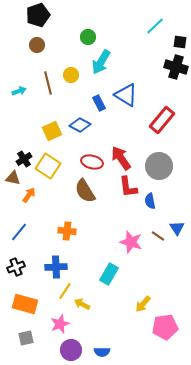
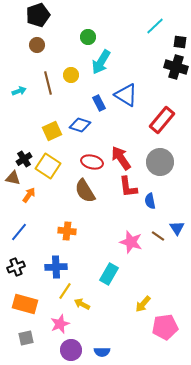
blue diamond at (80, 125): rotated 10 degrees counterclockwise
gray circle at (159, 166): moved 1 px right, 4 px up
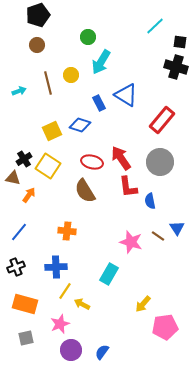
blue semicircle at (102, 352): rotated 126 degrees clockwise
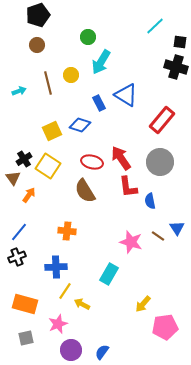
brown triangle at (13, 178): rotated 42 degrees clockwise
black cross at (16, 267): moved 1 px right, 10 px up
pink star at (60, 324): moved 2 px left
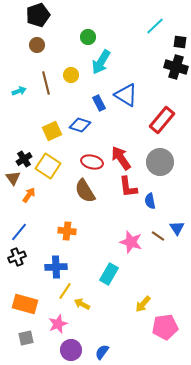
brown line at (48, 83): moved 2 px left
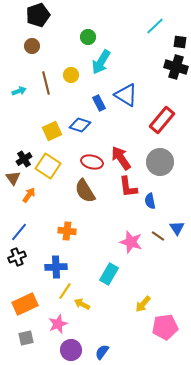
brown circle at (37, 45): moved 5 px left, 1 px down
orange rectangle at (25, 304): rotated 40 degrees counterclockwise
